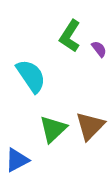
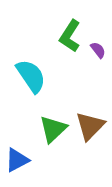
purple semicircle: moved 1 px left, 1 px down
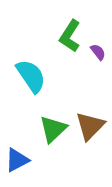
purple semicircle: moved 2 px down
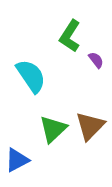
purple semicircle: moved 2 px left, 8 px down
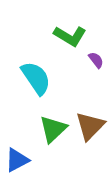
green L-shape: rotated 92 degrees counterclockwise
cyan semicircle: moved 5 px right, 2 px down
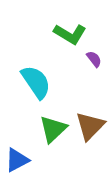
green L-shape: moved 2 px up
purple semicircle: moved 2 px left, 1 px up
cyan semicircle: moved 4 px down
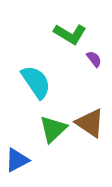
brown triangle: moved 3 px up; rotated 40 degrees counterclockwise
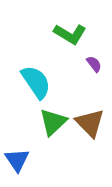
purple semicircle: moved 5 px down
brown triangle: rotated 12 degrees clockwise
green triangle: moved 7 px up
blue triangle: rotated 36 degrees counterclockwise
